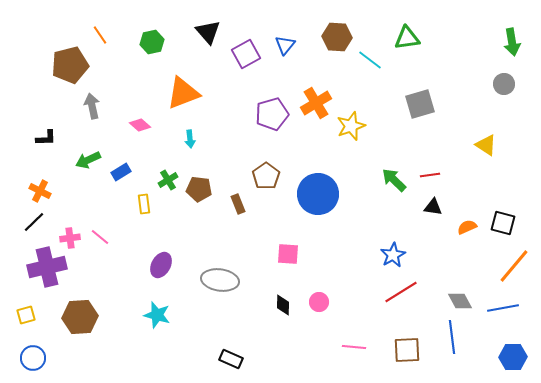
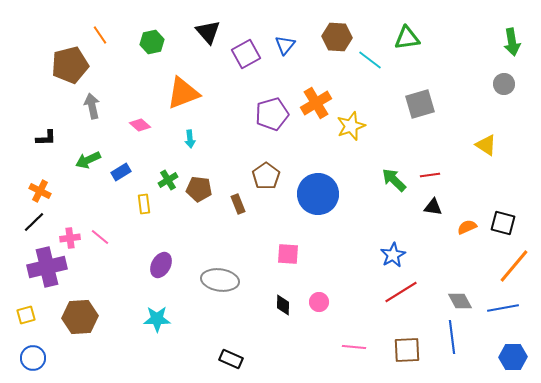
cyan star at (157, 315): moved 4 px down; rotated 16 degrees counterclockwise
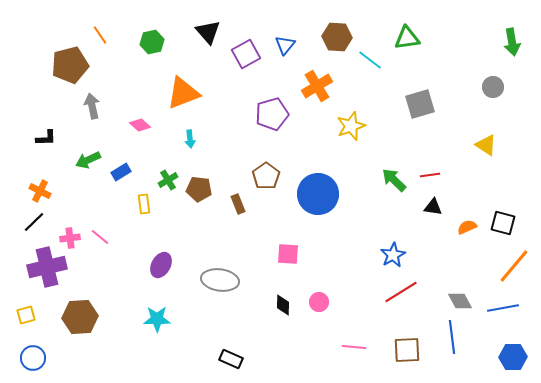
gray circle at (504, 84): moved 11 px left, 3 px down
orange cross at (316, 103): moved 1 px right, 17 px up
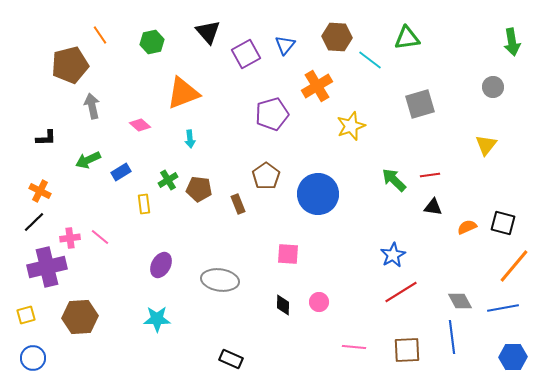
yellow triangle at (486, 145): rotated 35 degrees clockwise
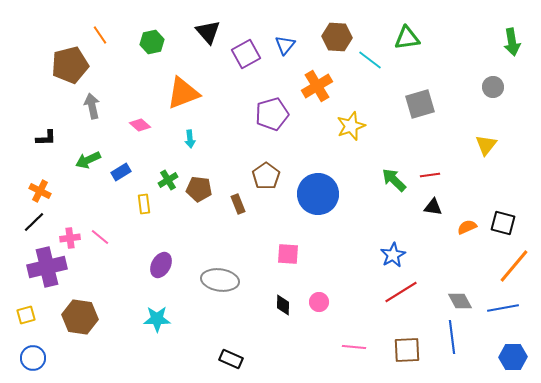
brown hexagon at (80, 317): rotated 12 degrees clockwise
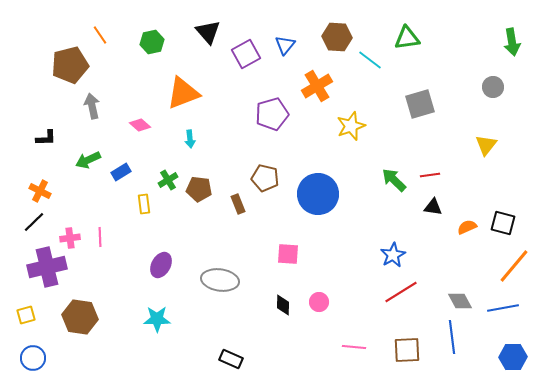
brown pentagon at (266, 176): moved 1 px left, 2 px down; rotated 24 degrees counterclockwise
pink line at (100, 237): rotated 48 degrees clockwise
